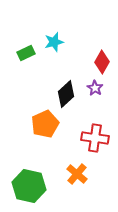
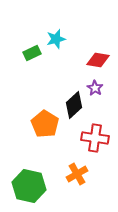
cyan star: moved 2 px right, 3 px up
green rectangle: moved 6 px right
red diamond: moved 4 px left, 2 px up; rotated 70 degrees clockwise
black diamond: moved 8 px right, 11 px down
orange pentagon: rotated 16 degrees counterclockwise
orange cross: rotated 20 degrees clockwise
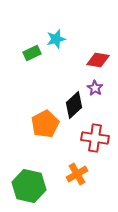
orange pentagon: rotated 12 degrees clockwise
